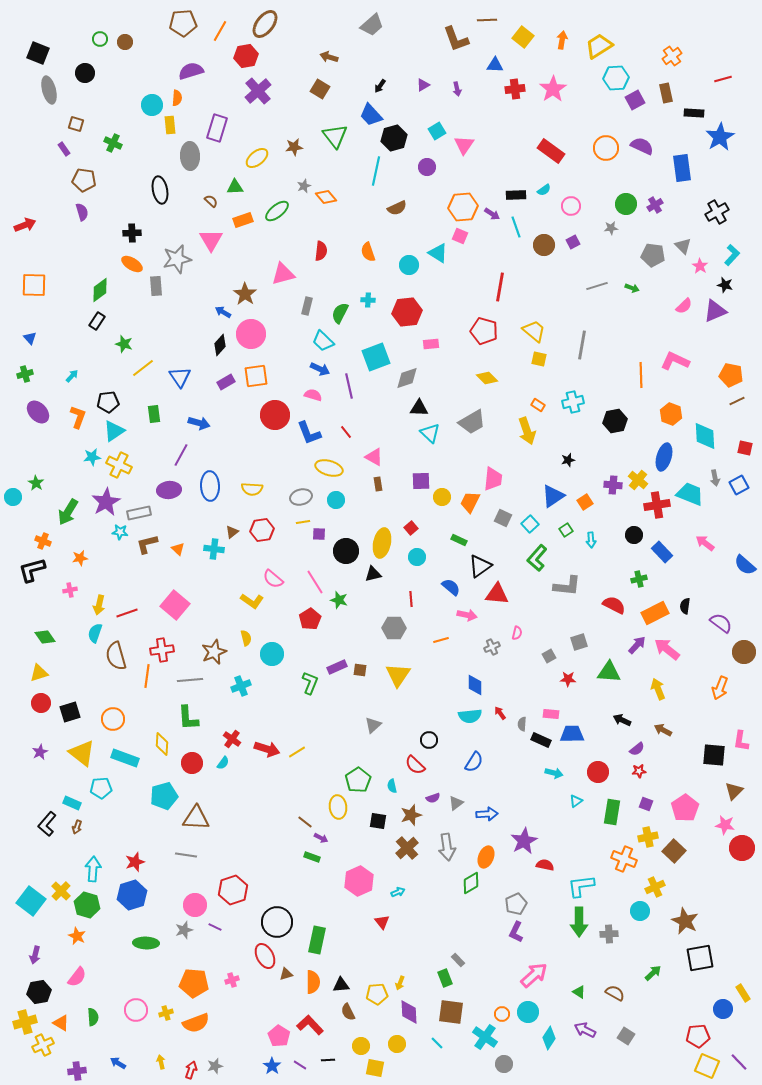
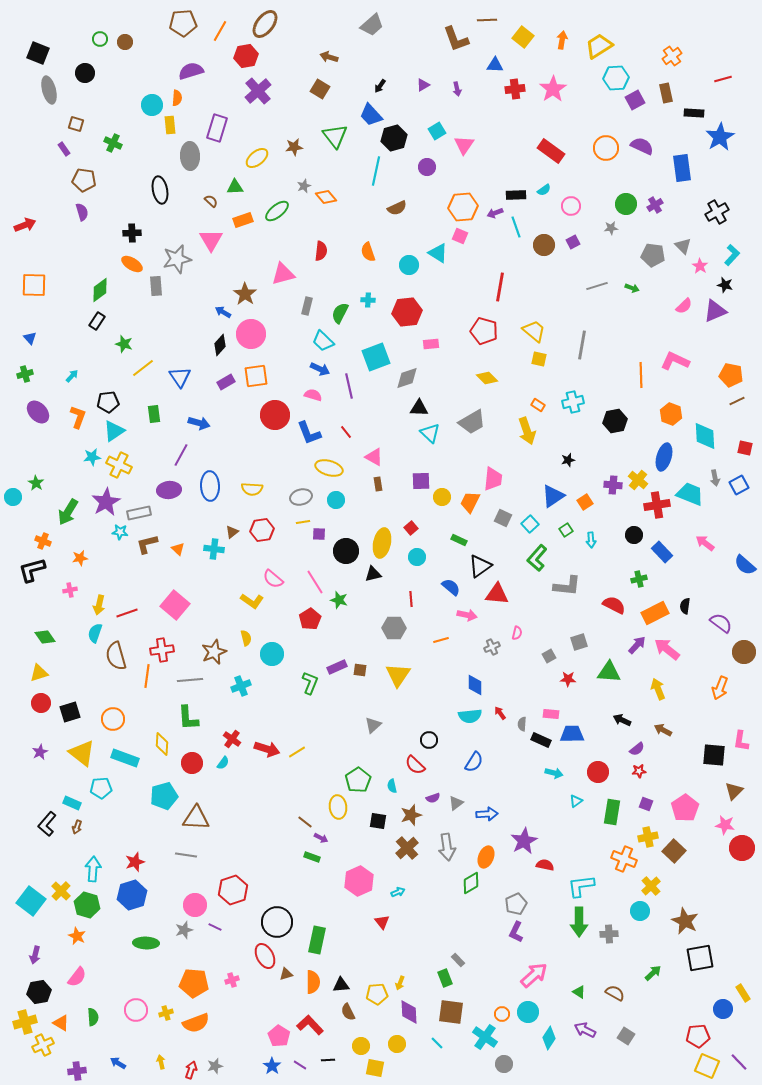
purple arrow at (492, 214): moved 3 px right, 1 px up; rotated 126 degrees clockwise
yellow cross at (655, 887): moved 4 px left, 1 px up; rotated 18 degrees counterclockwise
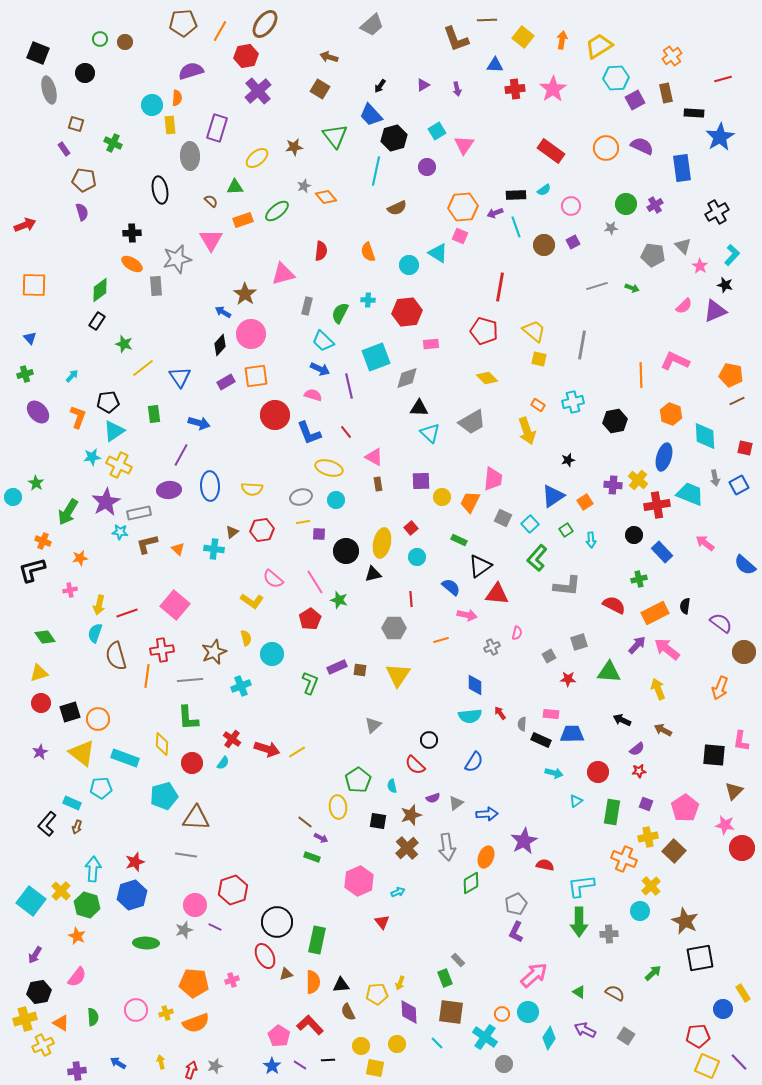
orange circle at (113, 719): moved 15 px left
purple arrow at (35, 955): rotated 18 degrees clockwise
yellow cross at (25, 1022): moved 3 px up
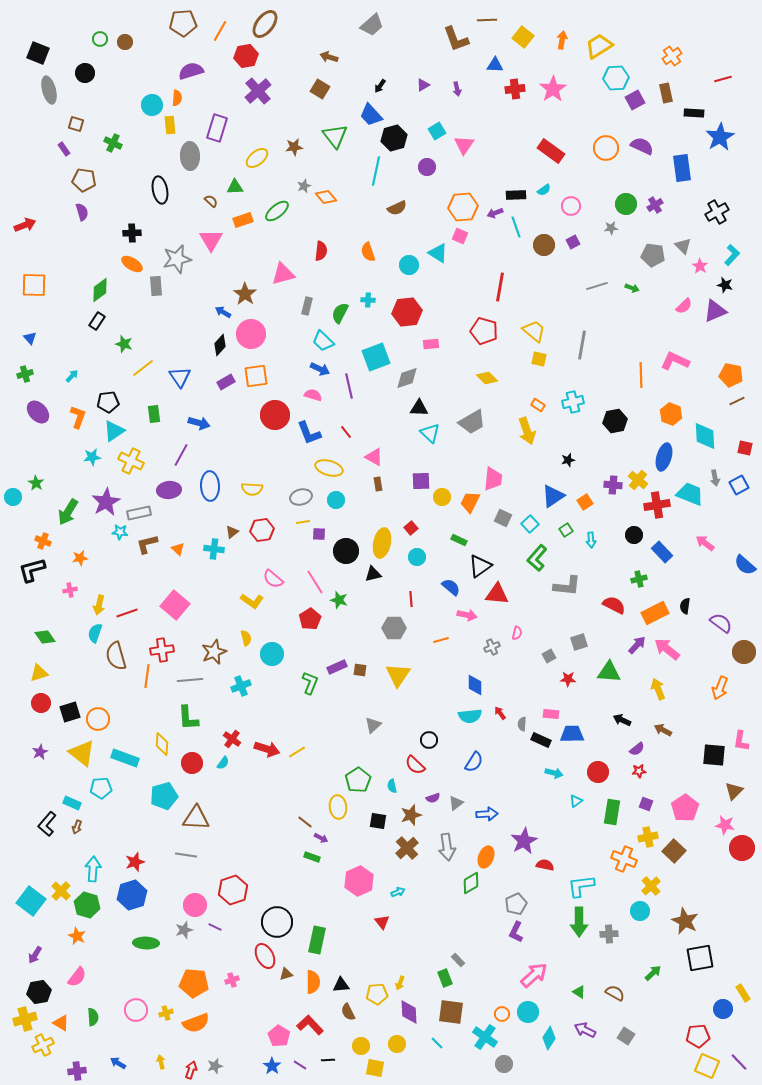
yellow cross at (119, 465): moved 12 px right, 4 px up
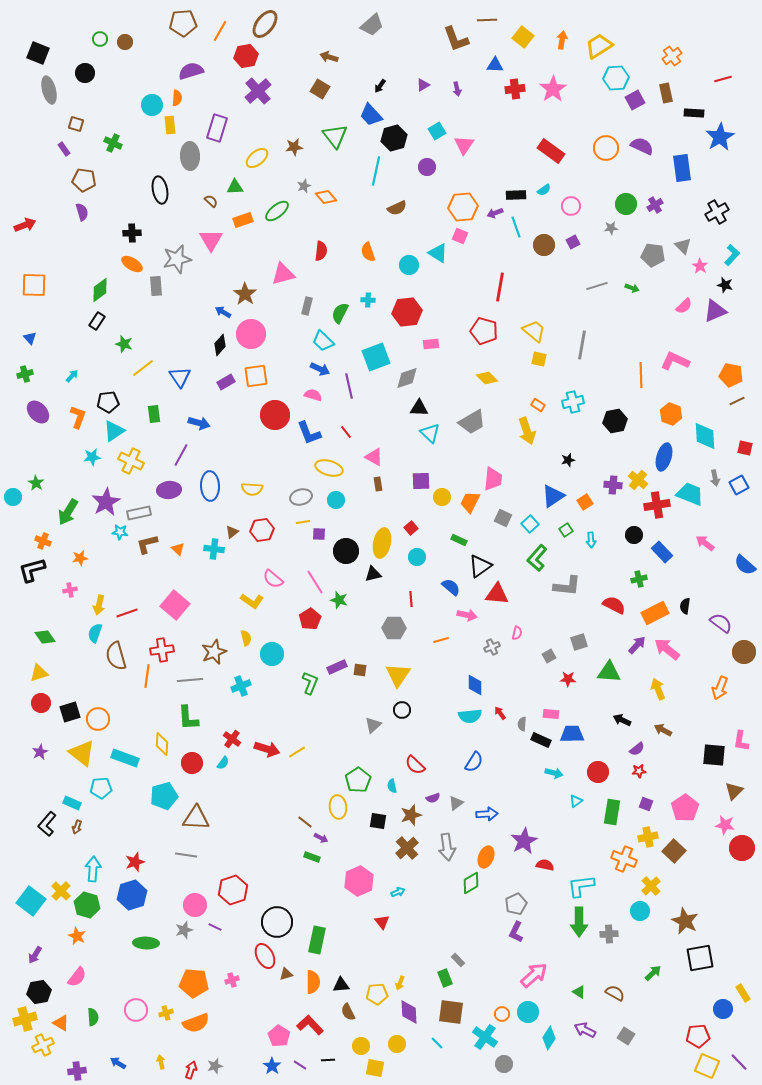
black circle at (429, 740): moved 27 px left, 30 px up
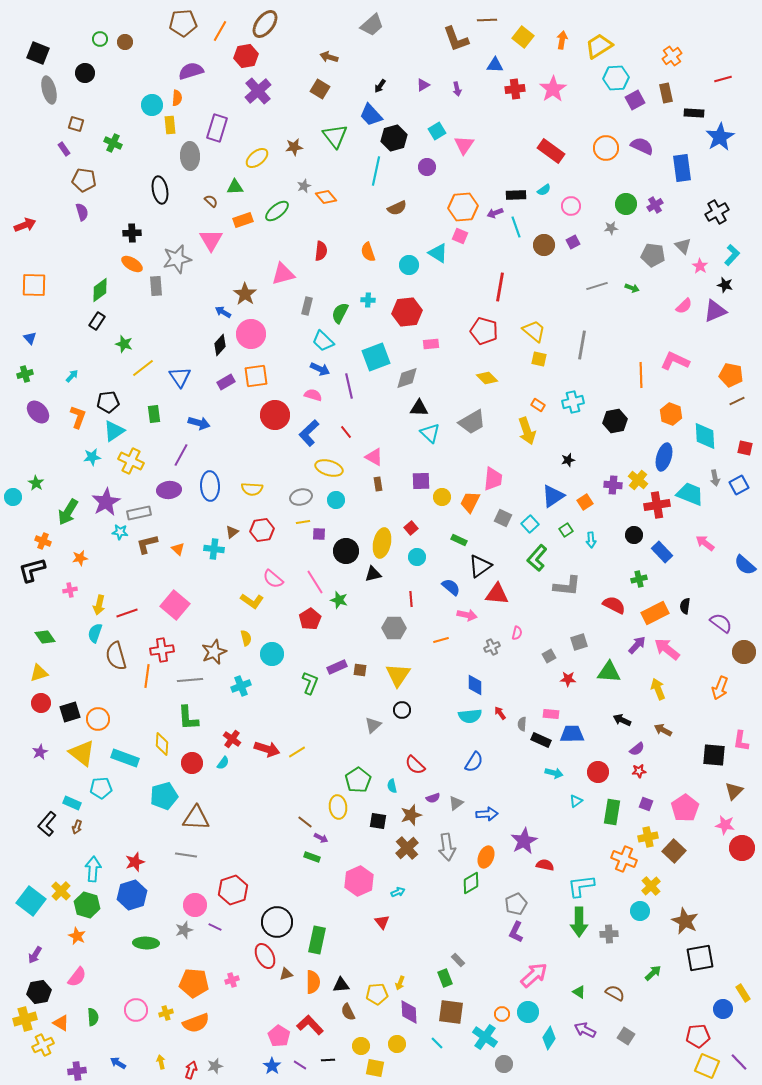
blue L-shape at (309, 433): rotated 68 degrees clockwise
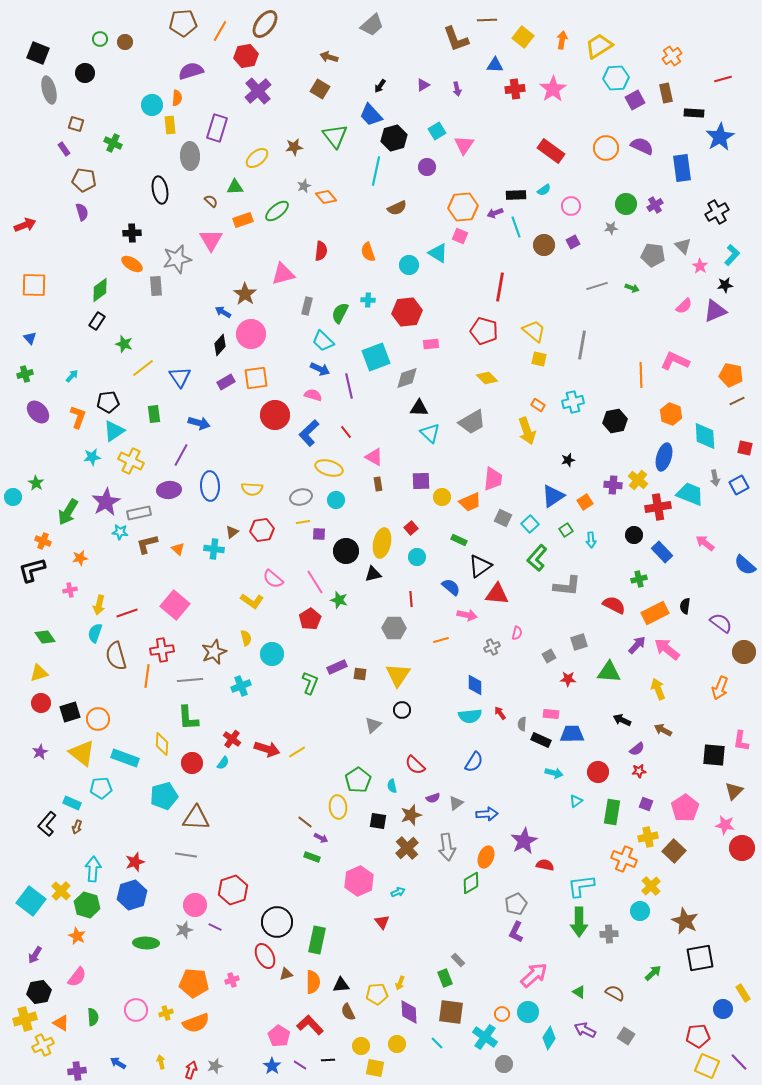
black star at (725, 285): rotated 21 degrees counterclockwise
orange square at (256, 376): moved 2 px down
orange trapezoid at (470, 502): rotated 140 degrees counterclockwise
red cross at (657, 505): moved 1 px right, 2 px down
brown square at (360, 670): moved 4 px down
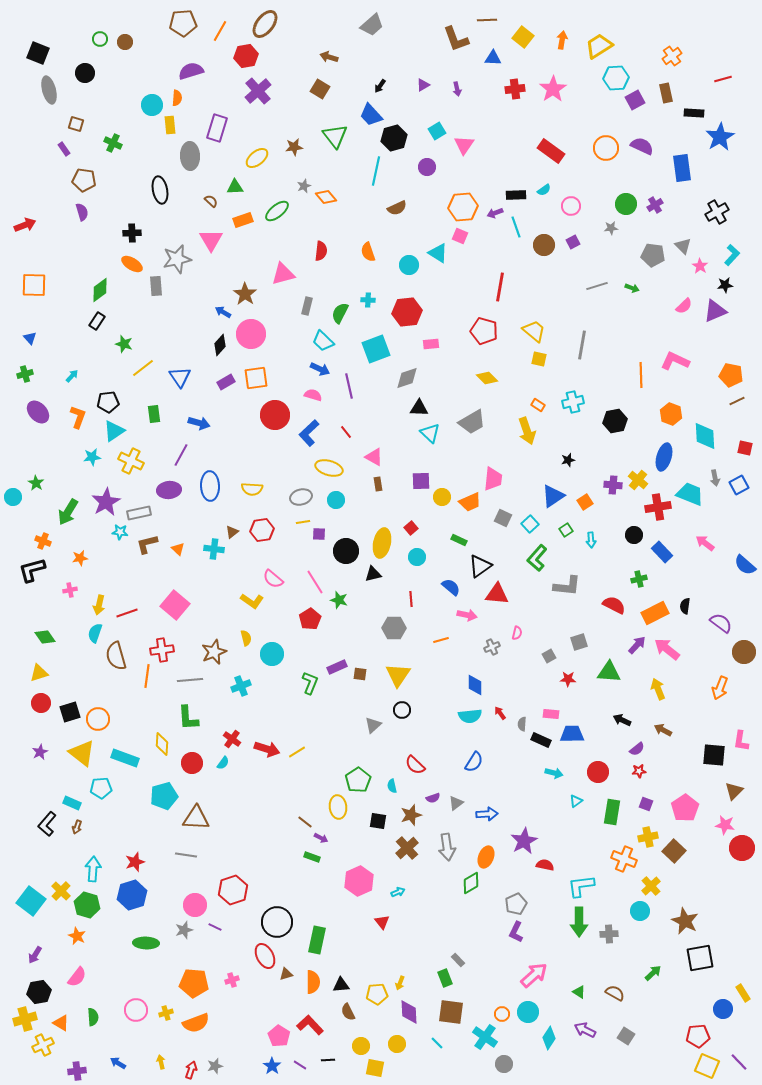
blue triangle at (495, 65): moved 2 px left, 7 px up
cyan square at (376, 357): moved 8 px up
